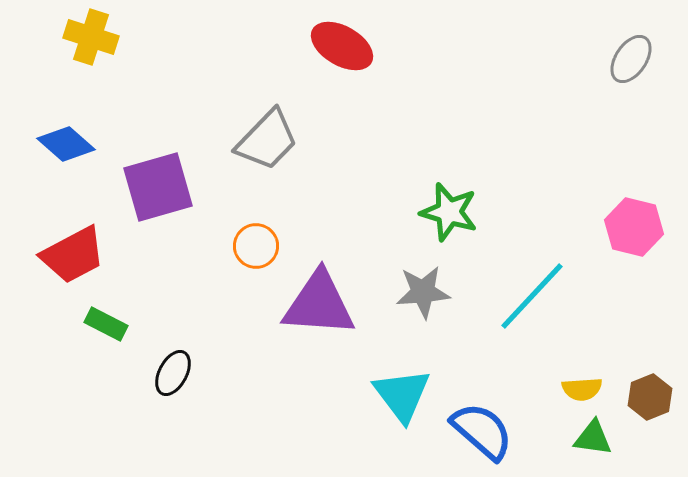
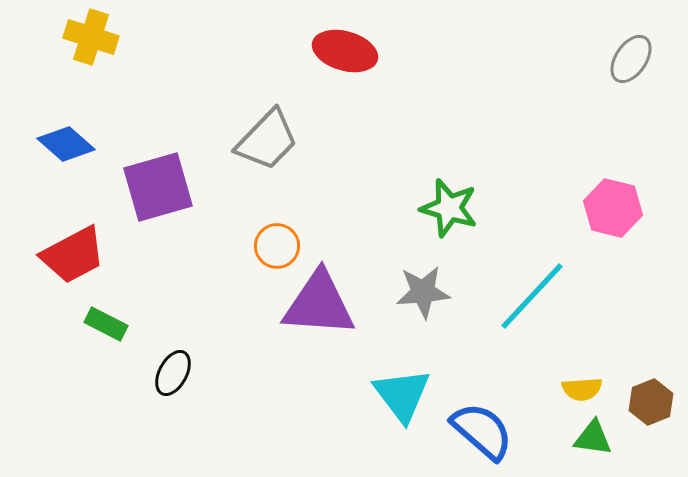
red ellipse: moved 3 px right, 5 px down; rotated 14 degrees counterclockwise
green star: moved 4 px up
pink hexagon: moved 21 px left, 19 px up
orange circle: moved 21 px right
brown hexagon: moved 1 px right, 5 px down
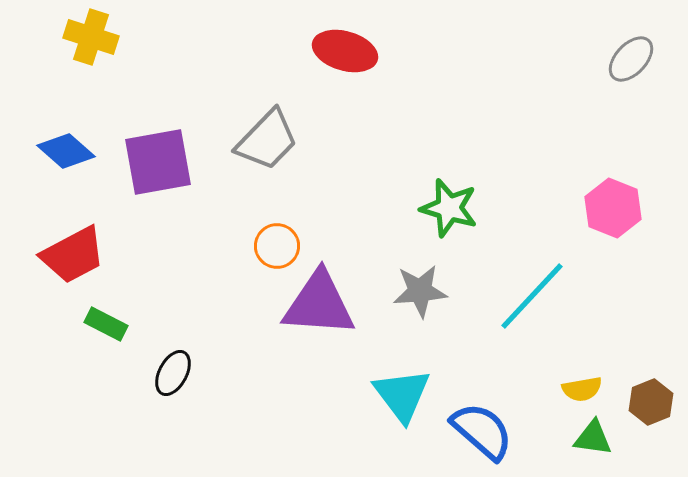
gray ellipse: rotated 9 degrees clockwise
blue diamond: moved 7 px down
purple square: moved 25 px up; rotated 6 degrees clockwise
pink hexagon: rotated 8 degrees clockwise
gray star: moved 3 px left, 1 px up
yellow semicircle: rotated 6 degrees counterclockwise
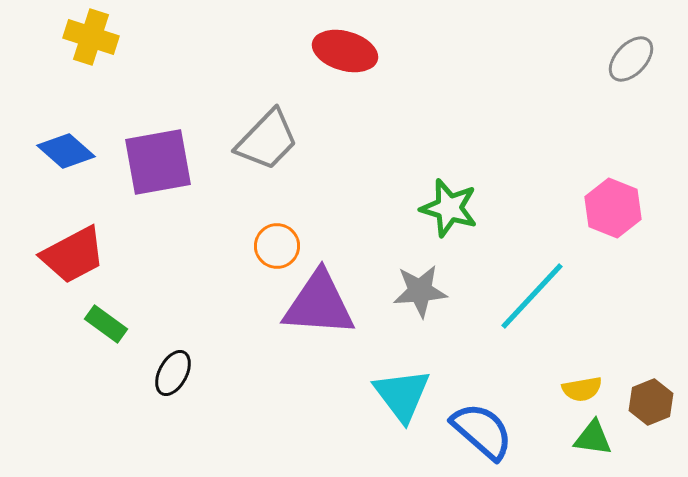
green rectangle: rotated 9 degrees clockwise
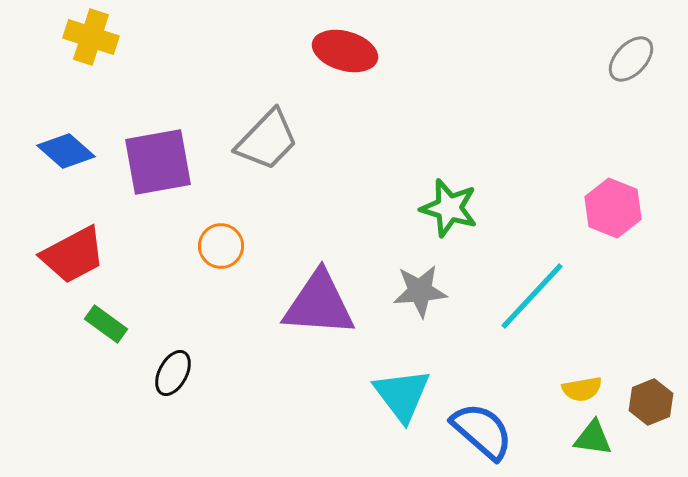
orange circle: moved 56 px left
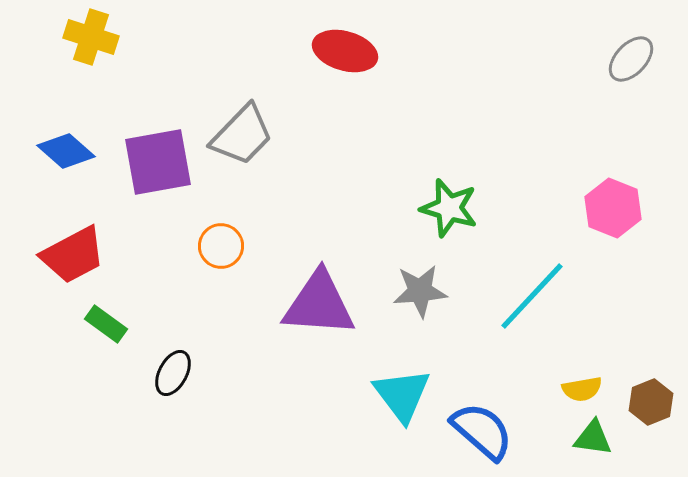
gray trapezoid: moved 25 px left, 5 px up
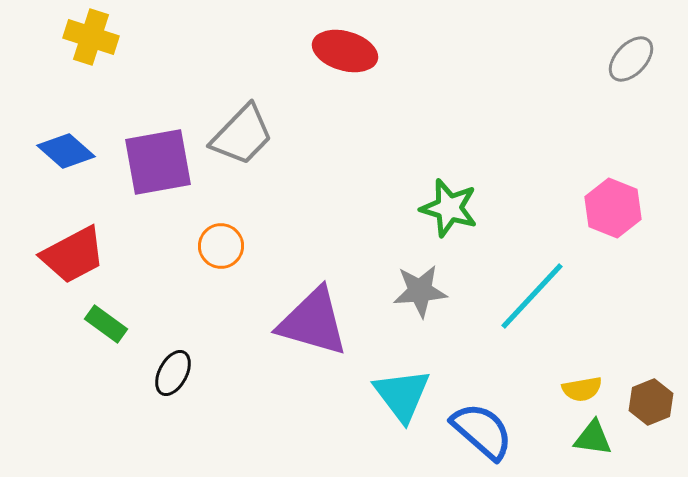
purple triangle: moved 6 px left, 18 px down; rotated 12 degrees clockwise
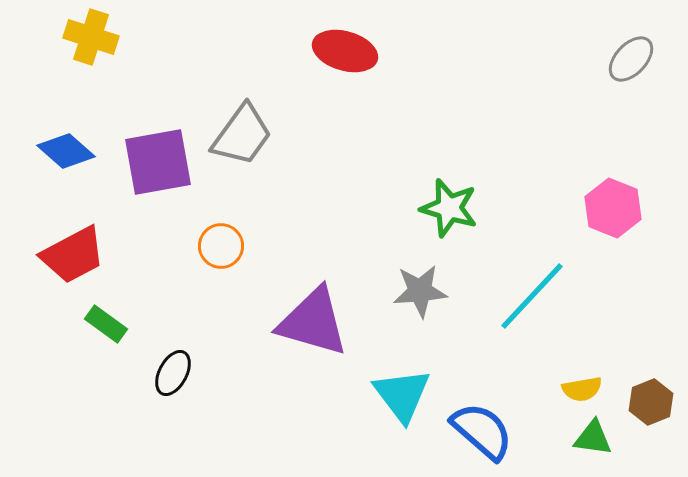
gray trapezoid: rotated 8 degrees counterclockwise
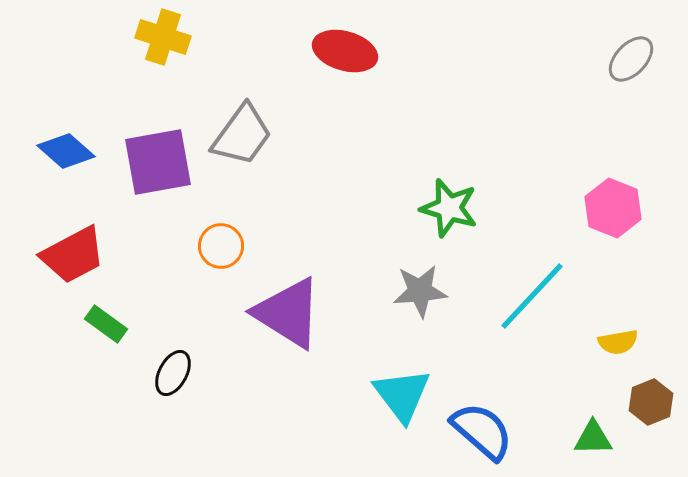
yellow cross: moved 72 px right
purple triangle: moved 25 px left, 9 px up; rotated 16 degrees clockwise
yellow semicircle: moved 36 px right, 47 px up
green triangle: rotated 9 degrees counterclockwise
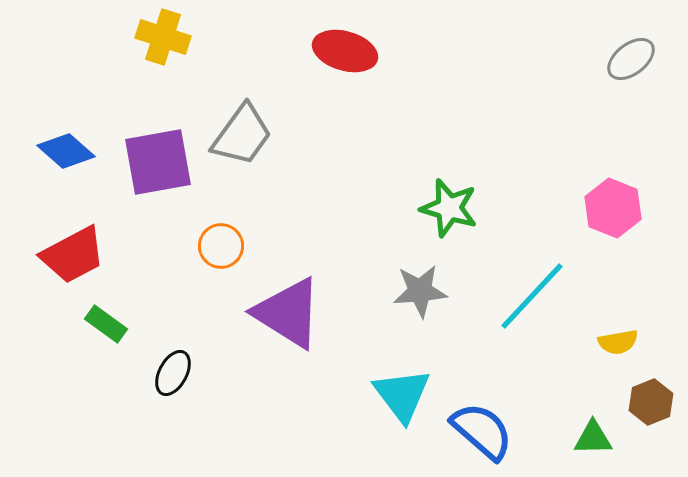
gray ellipse: rotated 9 degrees clockwise
